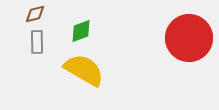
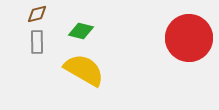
brown diamond: moved 2 px right
green diamond: rotated 35 degrees clockwise
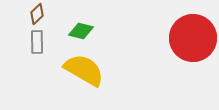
brown diamond: rotated 30 degrees counterclockwise
red circle: moved 4 px right
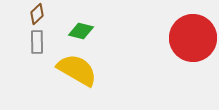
yellow semicircle: moved 7 px left
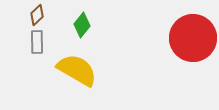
brown diamond: moved 1 px down
green diamond: moved 1 px right, 6 px up; rotated 65 degrees counterclockwise
